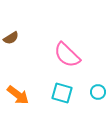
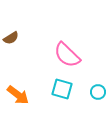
cyan square: moved 4 px up
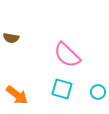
brown semicircle: rotated 42 degrees clockwise
orange arrow: moved 1 px left
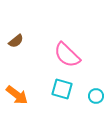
brown semicircle: moved 5 px right, 3 px down; rotated 49 degrees counterclockwise
cyan circle: moved 2 px left, 4 px down
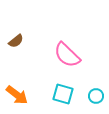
cyan square: moved 1 px right, 5 px down
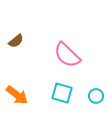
cyan square: moved 1 px left, 1 px up
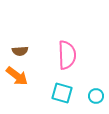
brown semicircle: moved 4 px right, 10 px down; rotated 35 degrees clockwise
pink semicircle: rotated 136 degrees counterclockwise
orange arrow: moved 19 px up
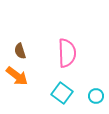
brown semicircle: rotated 77 degrees clockwise
pink semicircle: moved 2 px up
cyan square: rotated 20 degrees clockwise
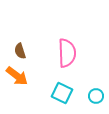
cyan square: rotated 10 degrees counterclockwise
